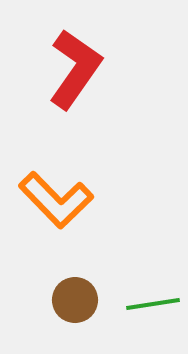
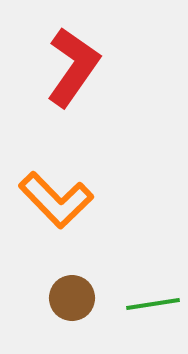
red L-shape: moved 2 px left, 2 px up
brown circle: moved 3 px left, 2 px up
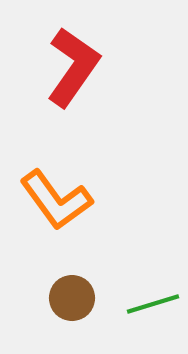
orange L-shape: rotated 8 degrees clockwise
green line: rotated 8 degrees counterclockwise
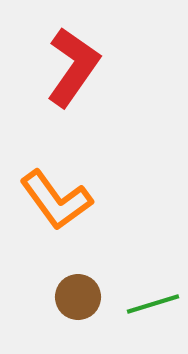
brown circle: moved 6 px right, 1 px up
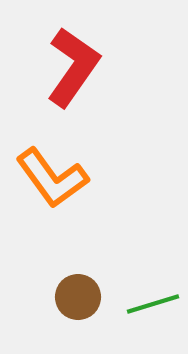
orange L-shape: moved 4 px left, 22 px up
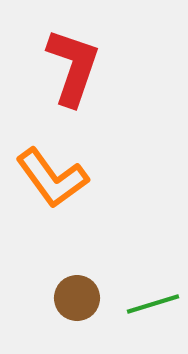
red L-shape: rotated 16 degrees counterclockwise
brown circle: moved 1 px left, 1 px down
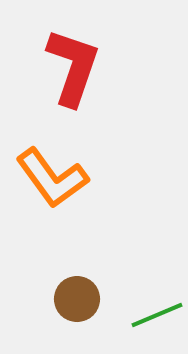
brown circle: moved 1 px down
green line: moved 4 px right, 11 px down; rotated 6 degrees counterclockwise
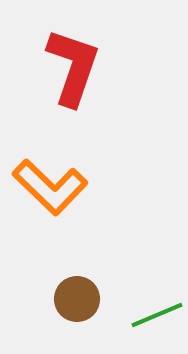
orange L-shape: moved 2 px left, 9 px down; rotated 10 degrees counterclockwise
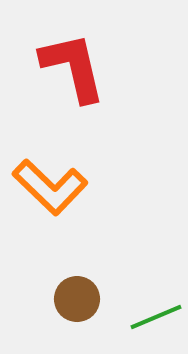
red L-shape: rotated 32 degrees counterclockwise
green line: moved 1 px left, 2 px down
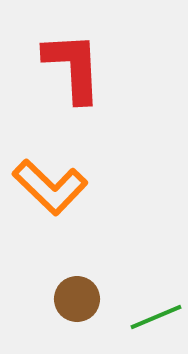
red L-shape: rotated 10 degrees clockwise
